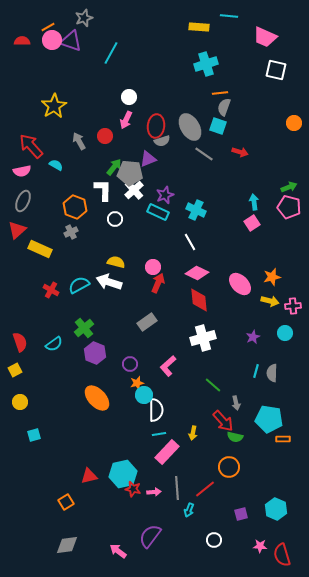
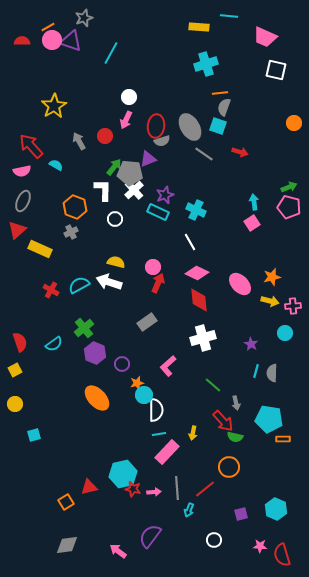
purple star at (253, 337): moved 2 px left, 7 px down; rotated 16 degrees counterclockwise
purple circle at (130, 364): moved 8 px left
yellow circle at (20, 402): moved 5 px left, 2 px down
red triangle at (89, 476): moved 11 px down
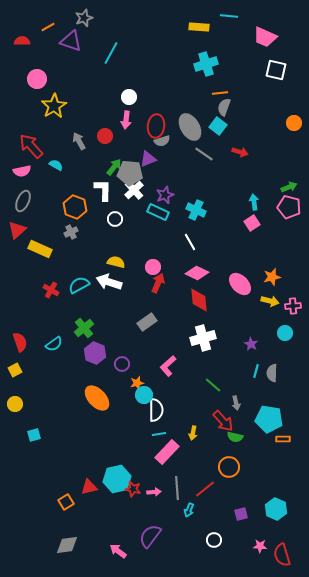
pink circle at (52, 40): moved 15 px left, 39 px down
pink arrow at (126, 120): rotated 18 degrees counterclockwise
cyan square at (218, 126): rotated 18 degrees clockwise
cyan hexagon at (123, 474): moved 6 px left, 5 px down
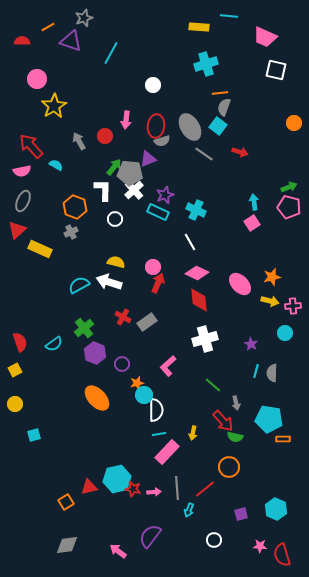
white circle at (129, 97): moved 24 px right, 12 px up
red cross at (51, 290): moved 72 px right, 27 px down
white cross at (203, 338): moved 2 px right, 1 px down
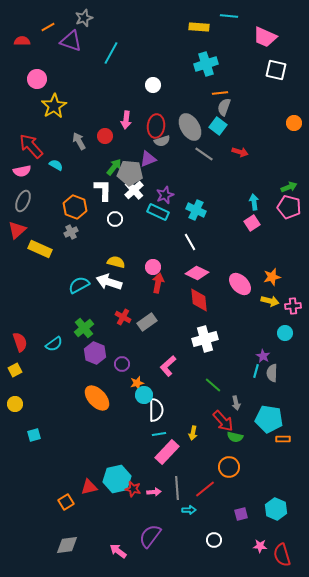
red arrow at (158, 283): rotated 12 degrees counterclockwise
purple star at (251, 344): moved 12 px right, 12 px down
cyan arrow at (189, 510): rotated 112 degrees counterclockwise
